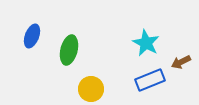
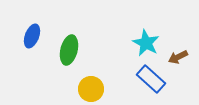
brown arrow: moved 3 px left, 5 px up
blue rectangle: moved 1 px right, 1 px up; rotated 64 degrees clockwise
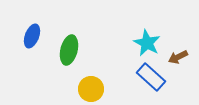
cyan star: moved 1 px right
blue rectangle: moved 2 px up
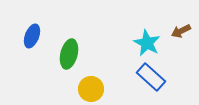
green ellipse: moved 4 px down
brown arrow: moved 3 px right, 26 px up
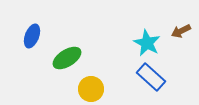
green ellipse: moved 2 px left, 4 px down; rotated 44 degrees clockwise
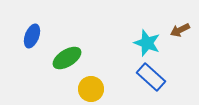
brown arrow: moved 1 px left, 1 px up
cyan star: rotated 8 degrees counterclockwise
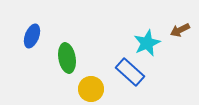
cyan star: rotated 28 degrees clockwise
green ellipse: rotated 68 degrees counterclockwise
blue rectangle: moved 21 px left, 5 px up
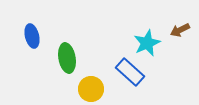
blue ellipse: rotated 35 degrees counterclockwise
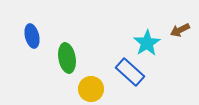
cyan star: rotated 8 degrees counterclockwise
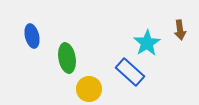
brown arrow: rotated 72 degrees counterclockwise
yellow circle: moved 2 px left
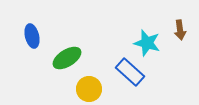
cyan star: rotated 24 degrees counterclockwise
green ellipse: rotated 68 degrees clockwise
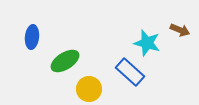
brown arrow: rotated 60 degrees counterclockwise
blue ellipse: moved 1 px down; rotated 20 degrees clockwise
green ellipse: moved 2 px left, 3 px down
